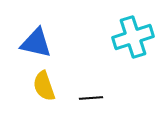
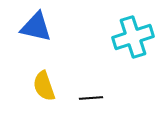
blue triangle: moved 16 px up
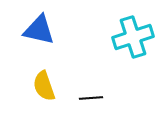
blue triangle: moved 3 px right, 3 px down
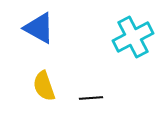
blue triangle: moved 2 px up; rotated 16 degrees clockwise
cyan cross: rotated 9 degrees counterclockwise
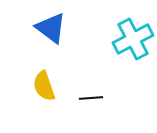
blue triangle: moved 12 px right; rotated 8 degrees clockwise
cyan cross: moved 2 px down
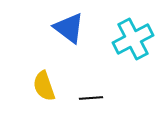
blue triangle: moved 18 px right
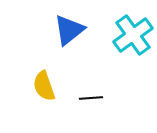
blue triangle: moved 2 px down; rotated 44 degrees clockwise
cyan cross: moved 4 px up; rotated 9 degrees counterclockwise
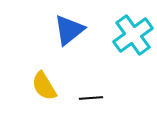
yellow semicircle: rotated 12 degrees counterclockwise
